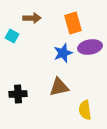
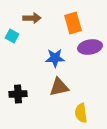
blue star: moved 8 px left, 5 px down; rotated 18 degrees clockwise
yellow semicircle: moved 4 px left, 3 px down
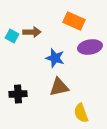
brown arrow: moved 14 px down
orange rectangle: moved 1 px right, 2 px up; rotated 50 degrees counterclockwise
blue star: rotated 18 degrees clockwise
yellow semicircle: rotated 12 degrees counterclockwise
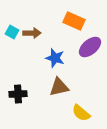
brown arrow: moved 1 px down
cyan square: moved 4 px up
purple ellipse: rotated 30 degrees counterclockwise
yellow semicircle: rotated 30 degrees counterclockwise
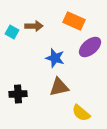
brown arrow: moved 2 px right, 7 px up
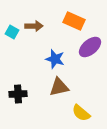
blue star: moved 1 px down
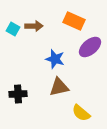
cyan square: moved 1 px right, 3 px up
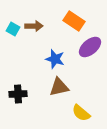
orange rectangle: rotated 10 degrees clockwise
